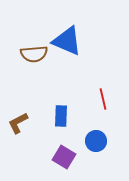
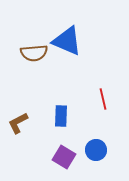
brown semicircle: moved 1 px up
blue circle: moved 9 px down
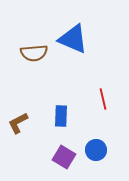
blue triangle: moved 6 px right, 2 px up
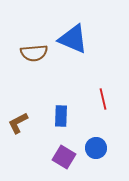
blue circle: moved 2 px up
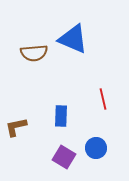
brown L-shape: moved 2 px left, 4 px down; rotated 15 degrees clockwise
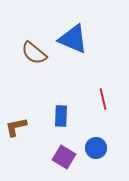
brown semicircle: rotated 44 degrees clockwise
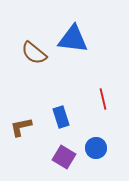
blue triangle: rotated 16 degrees counterclockwise
blue rectangle: moved 1 px down; rotated 20 degrees counterclockwise
brown L-shape: moved 5 px right
